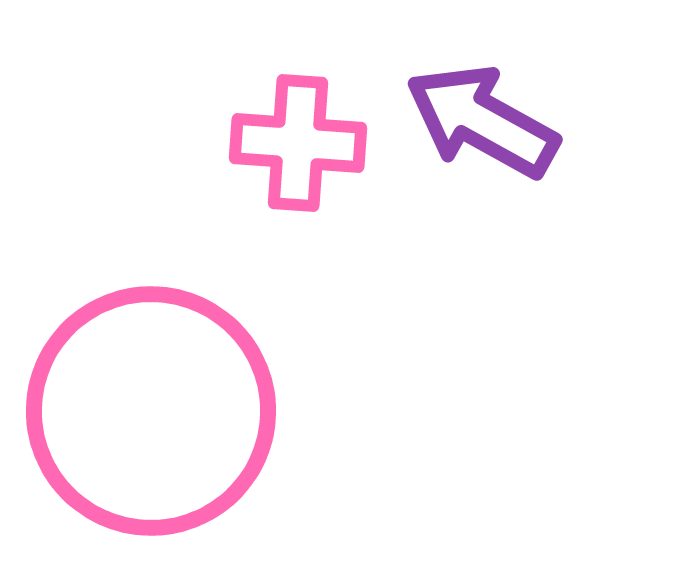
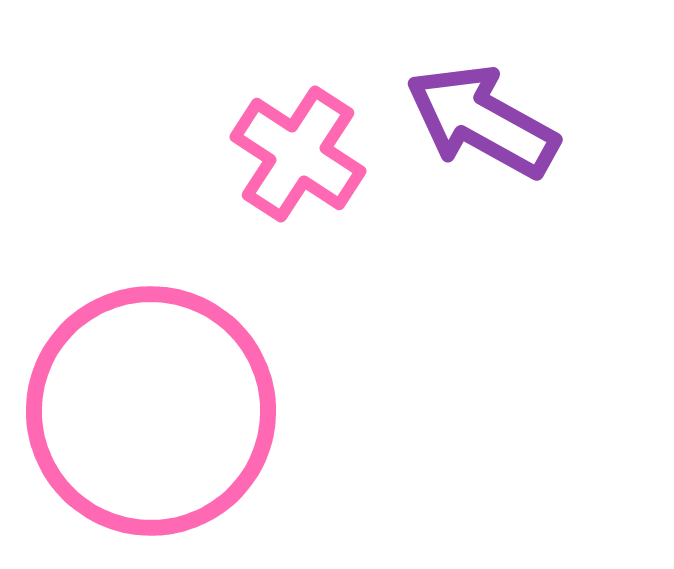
pink cross: moved 11 px down; rotated 29 degrees clockwise
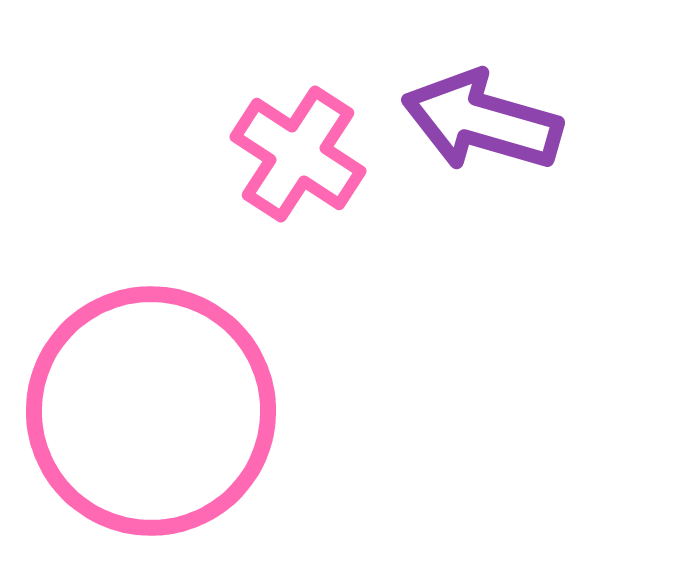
purple arrow: rotated 13 degrees counterclockwise
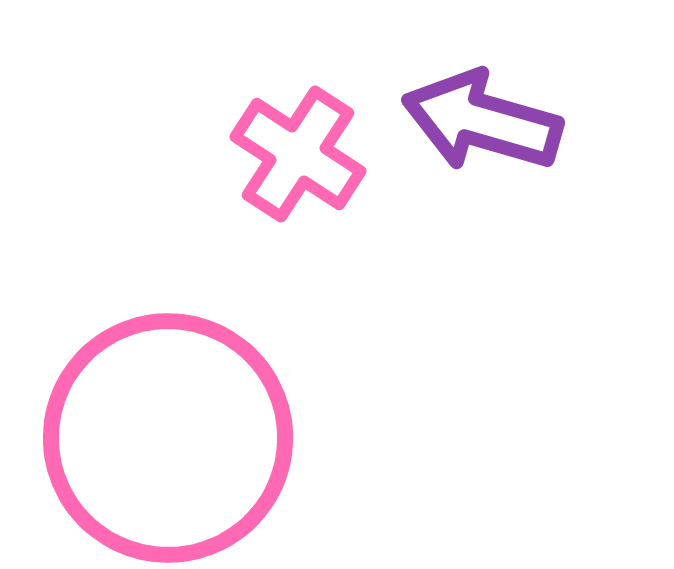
pink circle: moved 17 px right, 27 px down
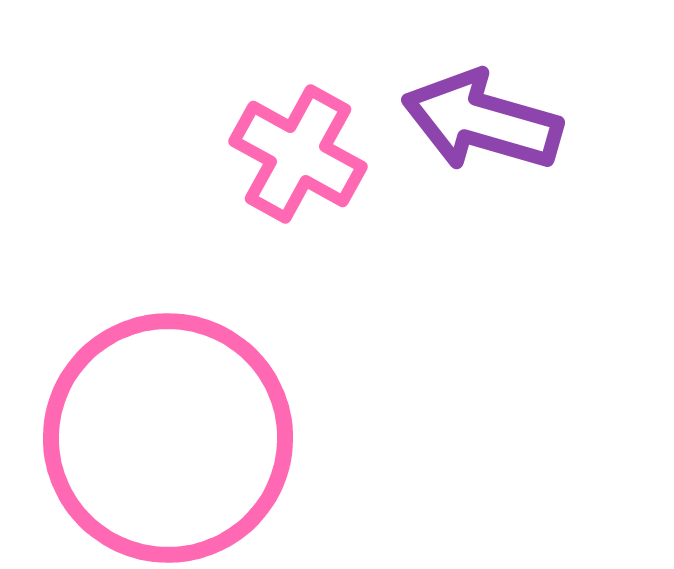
pink cross: rotated 4 degrees counterclockwise
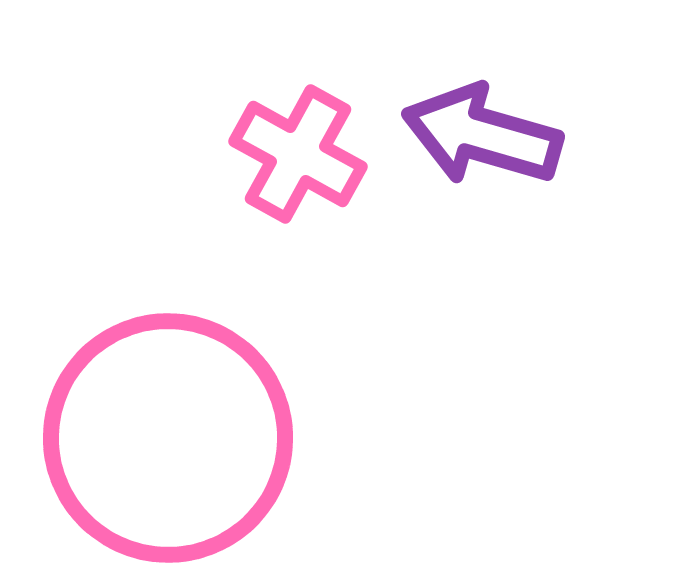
purple arrow: moved 14 px down
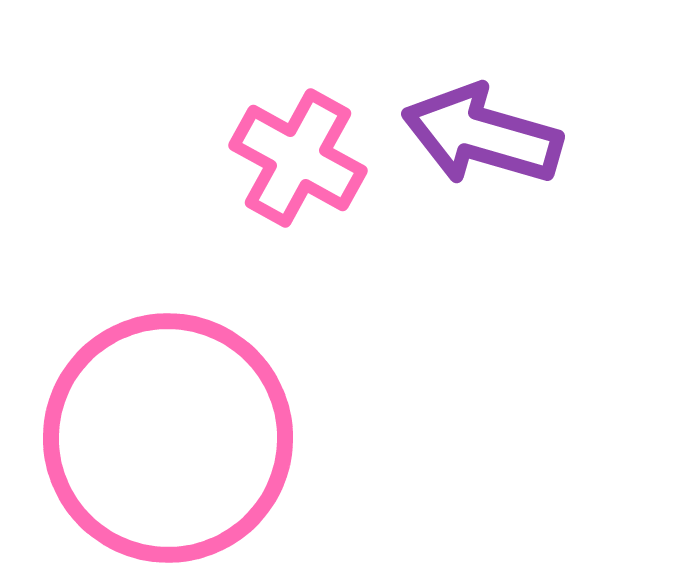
pink cross: moved 4 px down
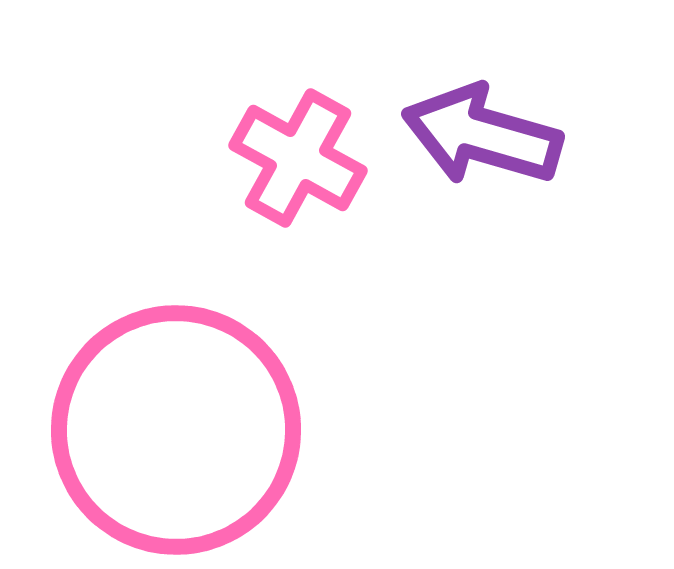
pink circle: moved 8 px right, 8 px up
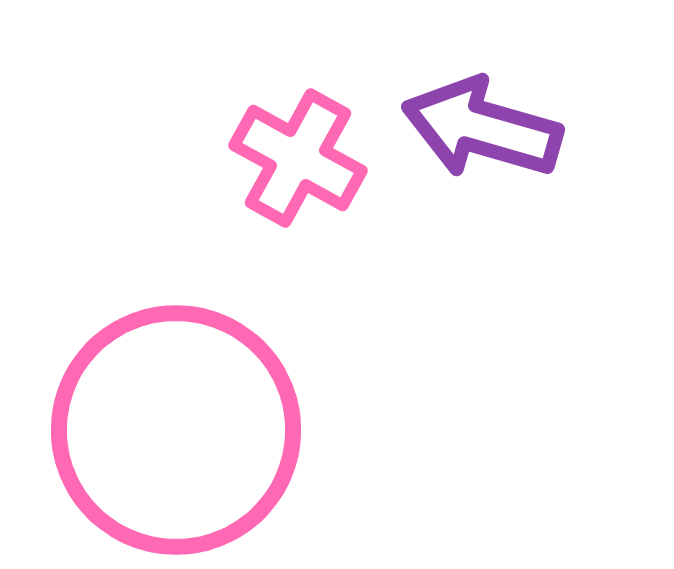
purple arrow: moved 7 px up
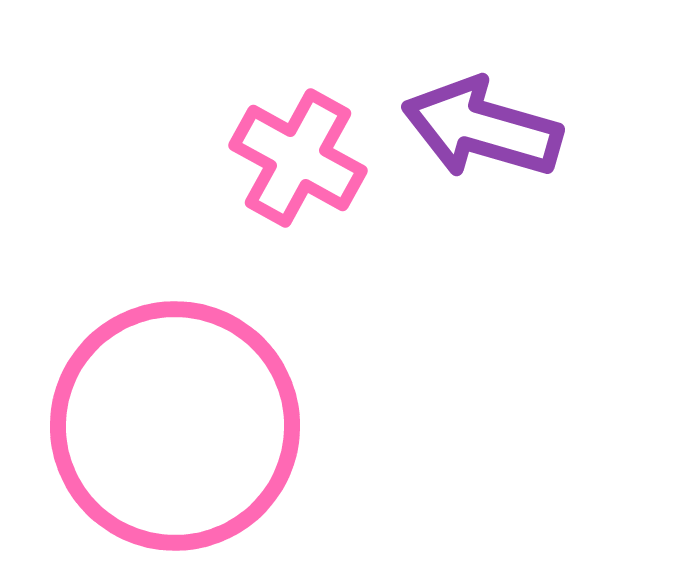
pink circle: moved 1 px left, 4 px up
